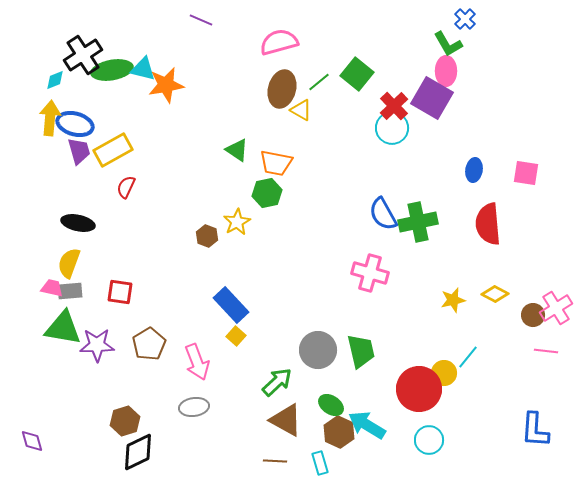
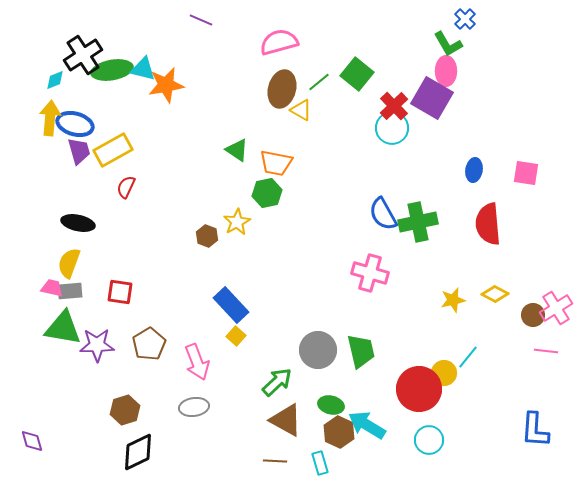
green ellipse at (331, 405): rotated 20 degrees counterclockwise
brown hexagon at (125, 421): moved 11 px up
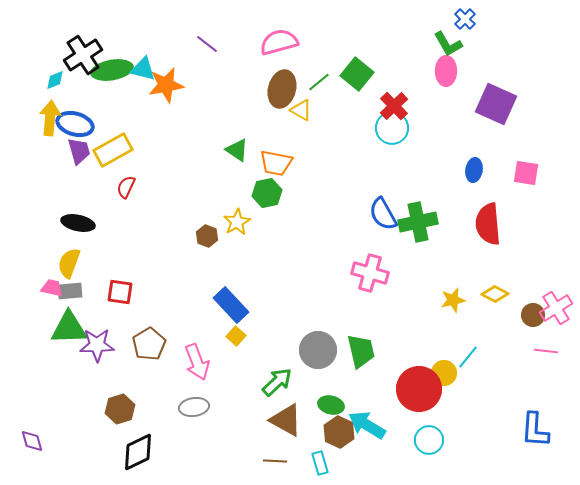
purple line at (201, 20): moved 6 px right, 24 px down; rotated 15 degrees clockwise
purple square at (432, 98): moved 64 px right, 6 px down; rotated 6 degrees counterclockwise
green triangle at (63, 328): moved 6 px right; rotated 12 degrees counterclockwise
brown hexagon at (125, 410): moved 5 px left, 1 px up
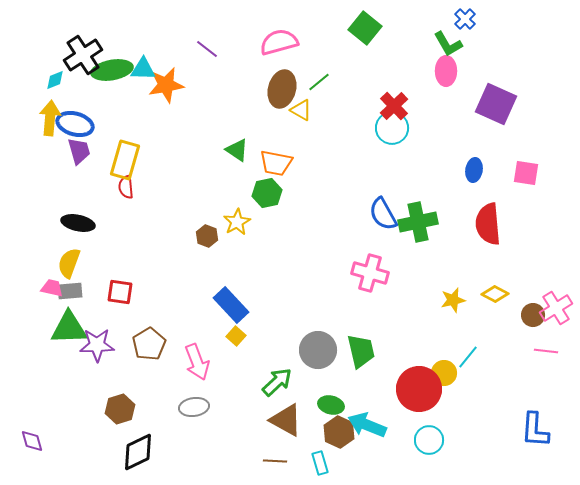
purple line at (207, 44): moved 5 px down
cyan triangle at (143, 69): rotated 12 degrees counterclockwise
green square at (357, 74): moved 8 px right, 46 px up
yellow rectangle at (113, 150): moved 12 px right, 10 px down; rotated 45 degrees counterclockwise
red semicircle at (126, 187): rotated 30 degrees counterclockwise
cyan arrow at (367, 425): rotated 9 degrees counterclockwise
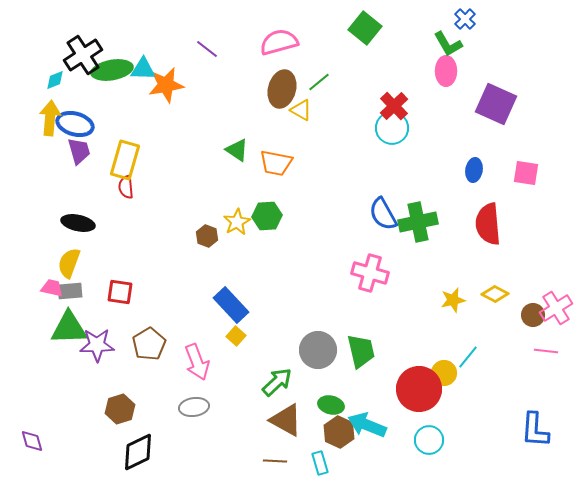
green hexagon at (267, 193): moved 23 px down; rotated 8 degrees clockwise
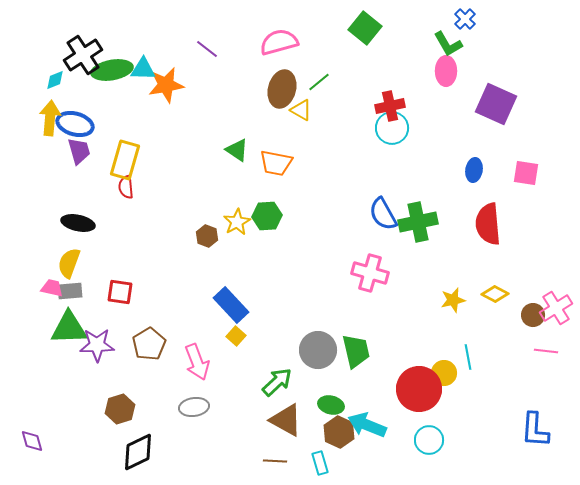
red cross at (394, 106): moved 4 px left; rotated 32 degrees clockwise
green trapezoid at (361, 351): moved 5 px left
cyan line at (468, 357): rotated 50 degrees counterclockwise
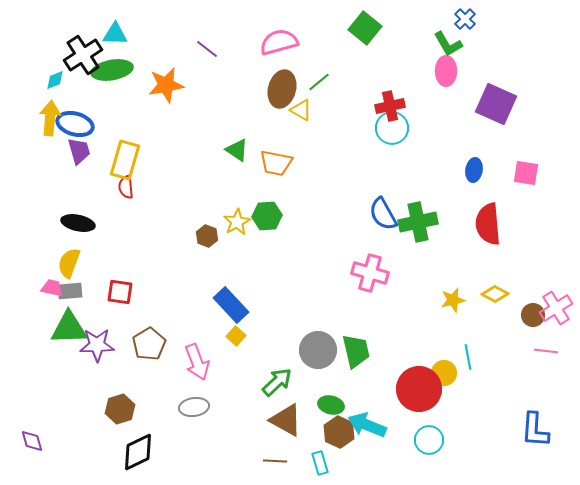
cyan triangle at (143, 69): moved 28 px left, 35 px up
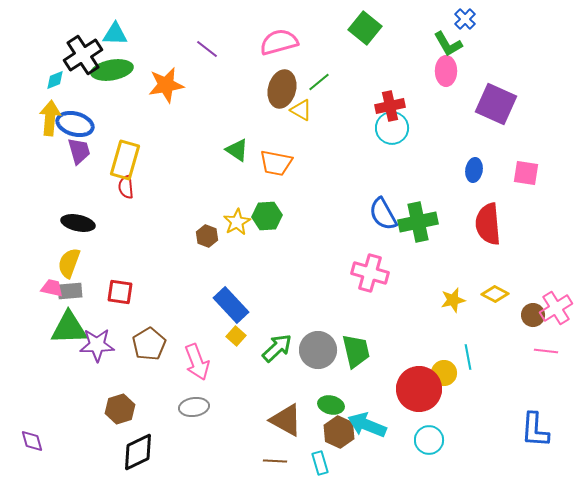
green arrow at (277, 382): moved 34 px up
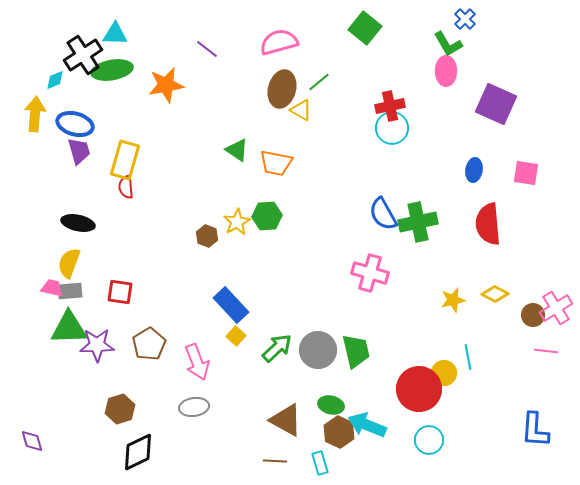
yellow arrow at (50, 118): moved 15 px left, 4 px up
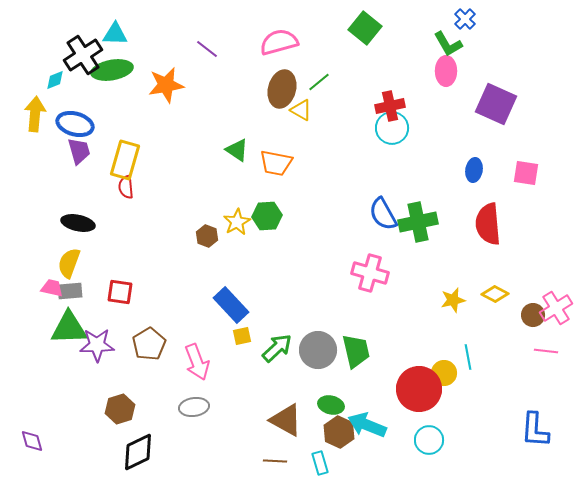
yellow square at (236, 336): moved 6 px right; rotated 36 degrees clockwise
